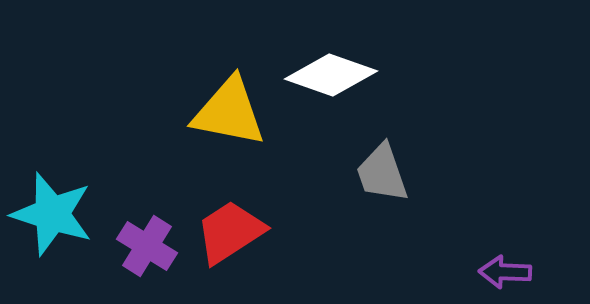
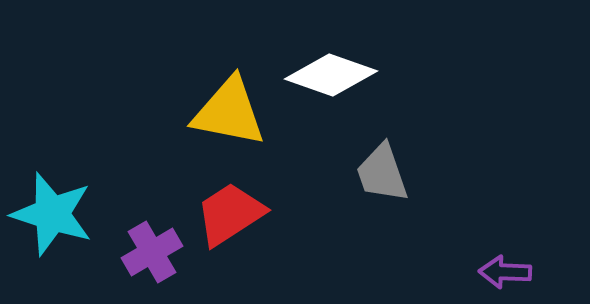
red trapezoid: moved 18 px up
purple cross: moved 5 px right, 6 px down; rotated 28 degrees clockwise
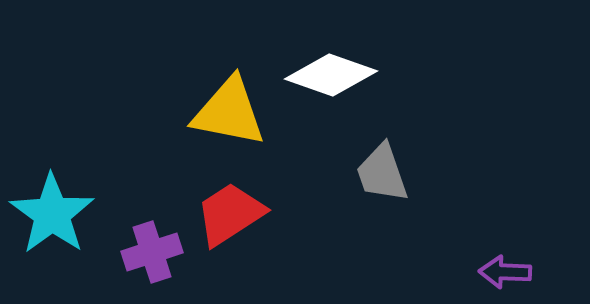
cyan star: rotated 18 degrees clockwise
purple cross: rotated 12 degrees clockwise
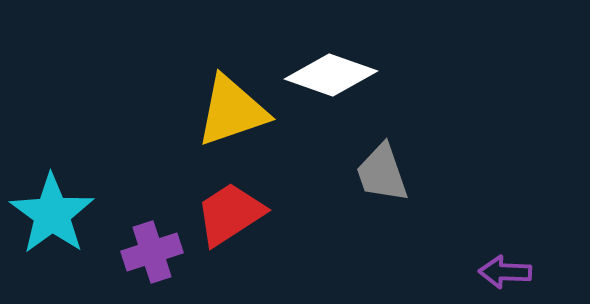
yellow triangle: moved 3 px right, 1 px up; rotated 30 degrees counterclockwise
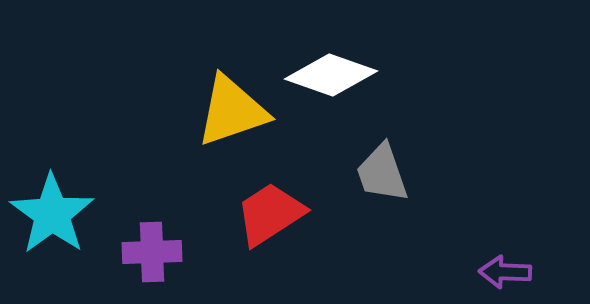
red trapezoid: moved 40 px right
purple cross: rotated 16 degrees clockwise
